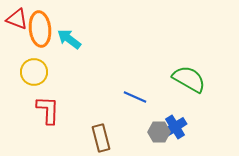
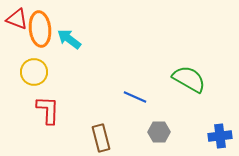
blue cross: moved 45 px right, 9 px down; rotated 25 degrees clockwise
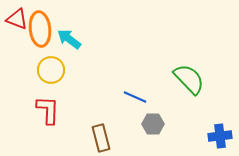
yellow circle: moved 17 px right, 2 px up
green semicircle: rotated 16 degrees clockwise
gray hexagon: moved 6 px left, 8 px up
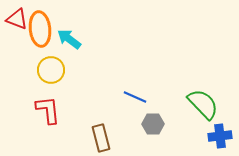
green semicircle: moved 14 px right, 25 px down
red L-shape: rotated 8 degrees counterclockwise
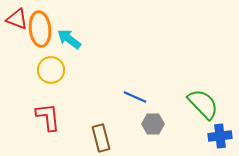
red L-shape: moved 7 px down
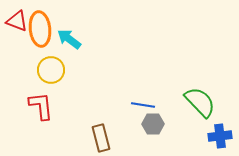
red triangle: moved 2 px down
blue line: moved 8 px right, 8 px down; rotated 15 degrees counterclockwise
green semicircle: moved 3 px left, 2 px up
red L-shape: moved 7 px left, 11 px up
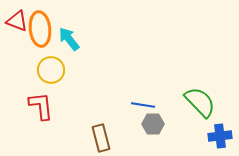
cyan arrow: rotated 15 degrees clockwise
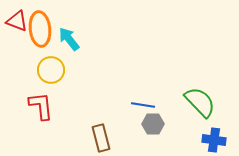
blue cross: moved 6 px left, 4 px down; rotated 15 degrees clockwise
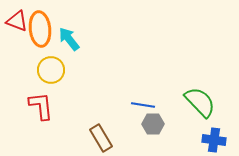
brown rectangle: rotated 16 degrees counterclockwise
